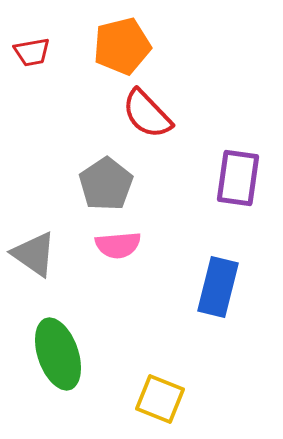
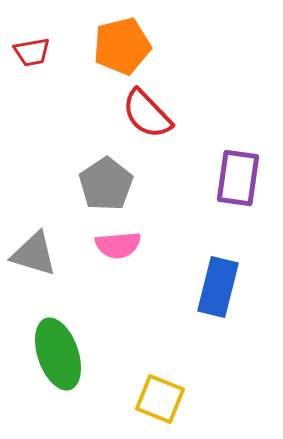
gray triangle: rotated 18 degrees counterclockwise
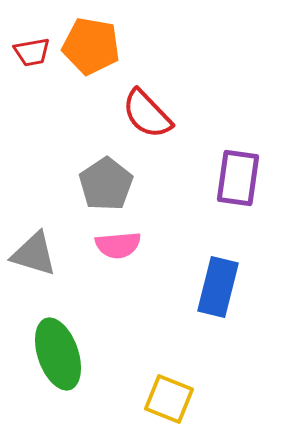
orange pentagon: moved 31 px left; rotated 24 degrees clockwise
yellow square: moved 9 px right
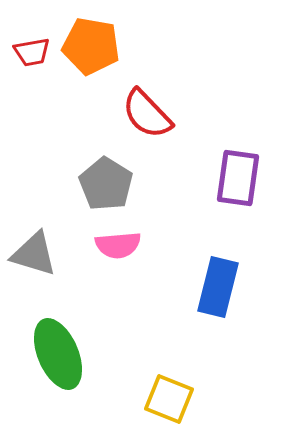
gray pentagon: rotated 6 degrees counterclockwise
green ellipse: rotated 4 degrees counterclockwise
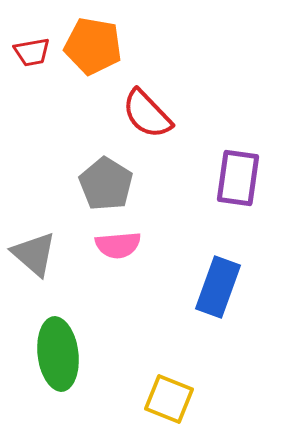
orange pentagon: moved 2 px right
gray triangle: rotated 24 degrees clockwise
blue rectangle: rotated 6 degrees clockwise
green ellipse: rotated 16 degrees clockwise
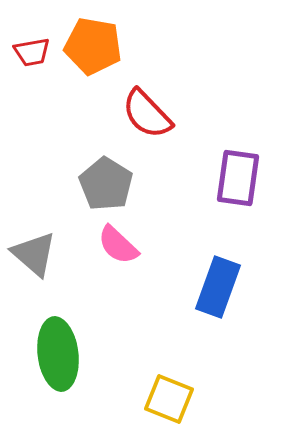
pink semicircle: rotated 48 degrees clockwise
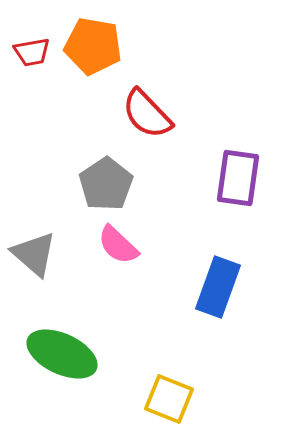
gray pentagon: rotated 6 degrees clockwise
green ellipse: moved 4 px right; rotated 58 degrees counterclockwise
